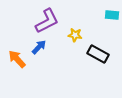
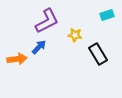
cyan rectangle: moved 5 px left; rotated 24 degrees counterclockwise
black rectangle: rotated 30 degrees clockwise
orange arrow: rotated 126 degrees clockwise
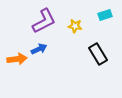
cyan rectangle: moved 2 px left
purple L-shape: moved 3 px left
yellow star: moved 9 px up
blue arrow: moved 2 px down; rotated 21 degrees clockwise
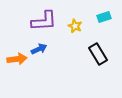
cyan rectangle: moved 1 px left, 2 px down
purple L-shape: rotated 24 degrees clockwise
yellow star: rotated 16 degrees clockwise
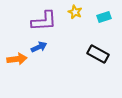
yellow star: moved 14 px up
blue arrow: moved 2 px up
black rectangle: rotated 30 degrees counterclockwise
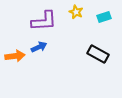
yellow star: moved 1 px right
orange arrow: moved 2 px left, 3 px up
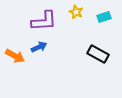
orange arrow: rotated 36 degrees clockwise
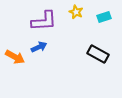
orange arrow: moved 1 px down
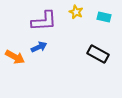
cyan rectangle: rotated 32 degrees clockwise
